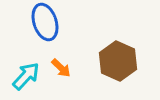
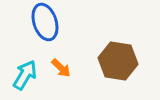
brown hexagon: rotated 15 degrees counterclockwise
cyan arrow: moved 1 px left, 1 px up; rotated 12 degrees counterclockwise
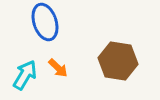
orange arrow: moved 3 px left
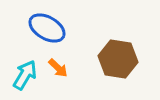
blue ellipse: moved 2 px right, 6 px down; rotated 42 degrees counterclockwise
brown hexagon: moved 2 px up
